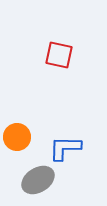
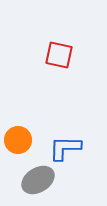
orange circle: moved 1 px right, 3 px down
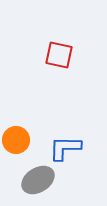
orange circle: moved 2 px left
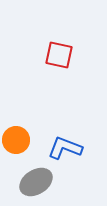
blue L-shape: rotated 20 degrees clockwise
gray ellipse: moved 2 px left, 2 px down
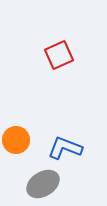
red square: rotated 36 degrees counterclockwise
gray ellipse: moved 7 px right, 2 px down
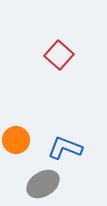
red square: rotated 24 degrees counterclockwise
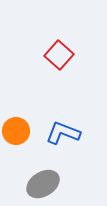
orange circle: moved 9 px up
blue L-shape: moved 2 px left, 15 px up
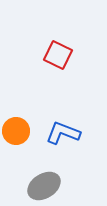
red square: moved 1 px left; rotated 16 degrees counterclockwise
gray ellipse: moved 1 px right, 2 px down
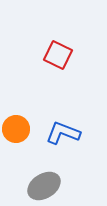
orange circle: moved 2 px up
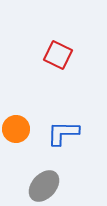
blue L-shape: rotated 20 degrees counterclockwise
gray ellipse: rotated 16 degrees counterclockwise
